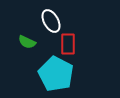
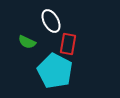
red rectangle: rotated 10 degrees clockwise
cyan pentagon: moved 1 px left, 3 px up
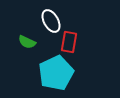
red rectangle: moved 1 px right, 2 px up
cyan pentagon: moved 1 px right, 2 px down; rotated 20 degrees clockwise
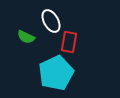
green semicircle: moved 1 px left, 5 px up
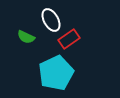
white ellipse: moved 1 px up
red rectangle: moved 3 px up; rotated 45 degrees clockwise
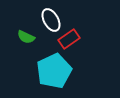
cyan pentagon: moved 2 px left, 2 px up
